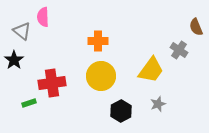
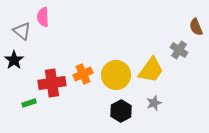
orange cross: moved 15 px left, 33 px down; rotated 24 degrees counterclockwise
yellow circle: moved 15 px right, 1 px up
gray star: moved 4 px left, 1 px up
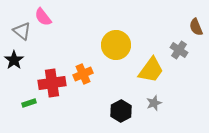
pink semicircle: rotated 36 degrees counterclockwise
yellow circle: moved 30 px up
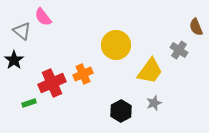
yellow trapezoid: moved 1 px left, 1 px down
red cross: rotated 16 degrees counterclockwise
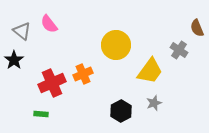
pink semicircle: moved 6 px right, 7 px down
brown semicircle: moved 1 px right, 1 px down
green rectangle: moved 12 px right, 11 px down; rotated 24 degrees clockwise
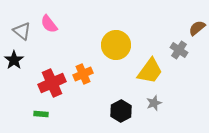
brown semicircle: rotated 72 degrees clockwise
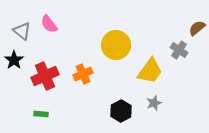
red cross: moved 7 px left, 7 px up
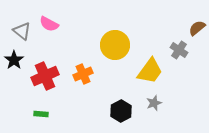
pink semicircle: rotated 24 degrees counterclockwise
yellow circle: moved 1 px left
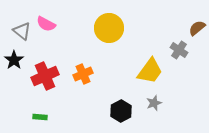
pink semicircle: moved 3 px left
yellow circle: moved 6 px left, 17 px up
green rectangle: moved 1 px left, 3 px down
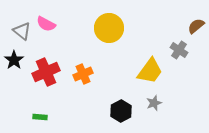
brown semicircle: moved 1 px left, 2 px up
red cross: moved 1 px right, 4 px up
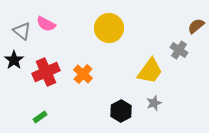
orange cross: rotated 24 degrees counterclockwise
green rectangle: rotated 40 degrees counterclockwise
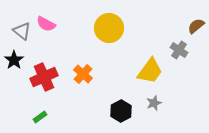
red cross: moved 2 px left, 5 px down
